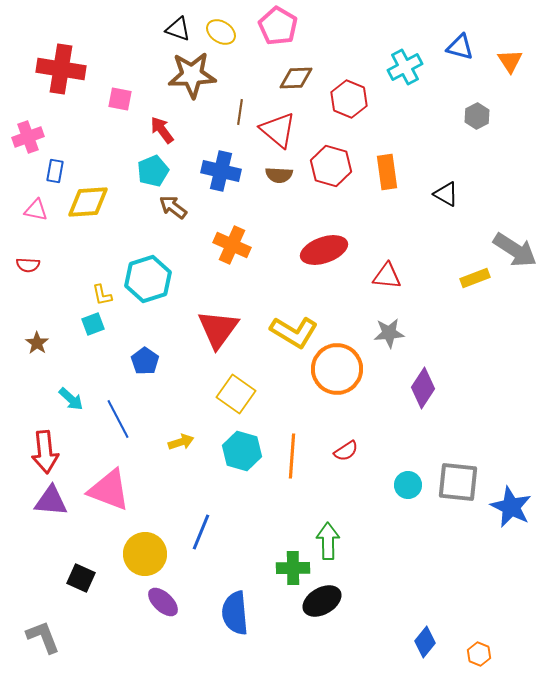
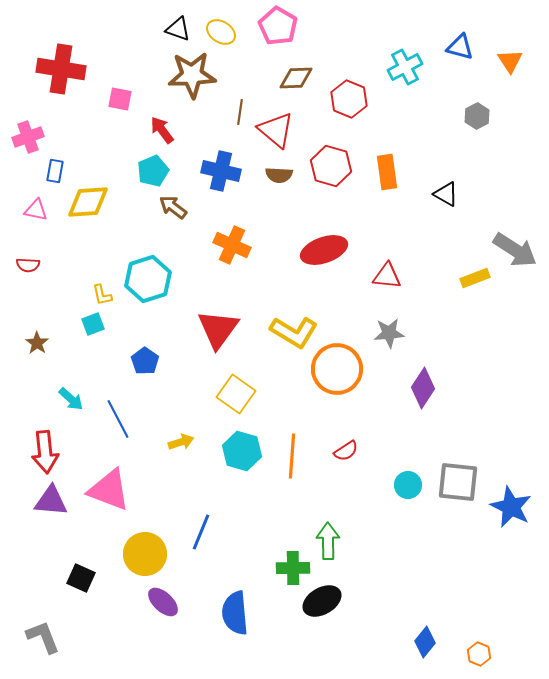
red triangle at (278, 130): moved 2 px left
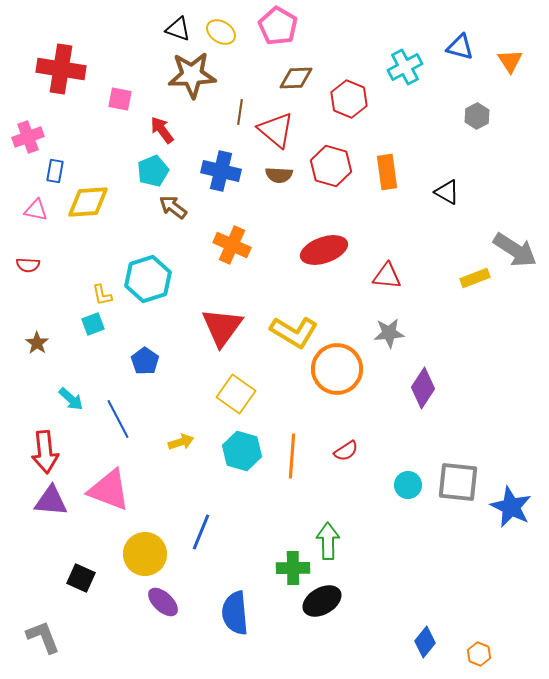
black triangle at (446, 194): moved 1 px right, 2 px up
red triangle at (218, 329): moved 4 px right, 2 px up
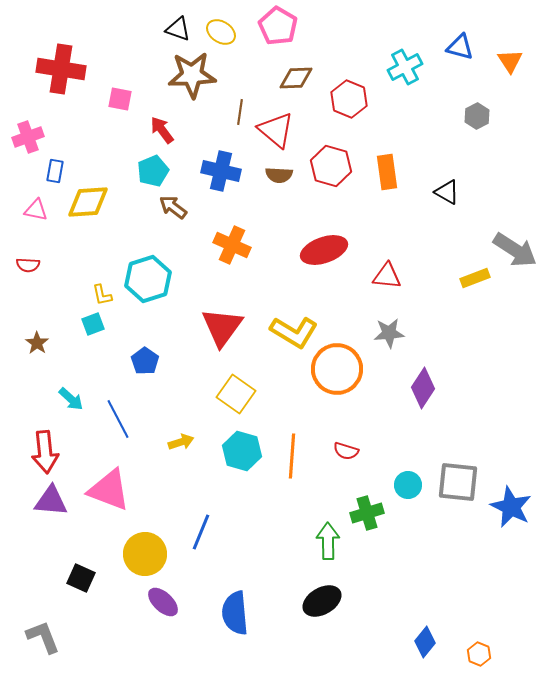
red semicircle at (346, 451): rotated 50 degrees clockwise
green cross at (293, 568): moved 74 px right, 55 px up; rotated 16 degrees counterclockwise
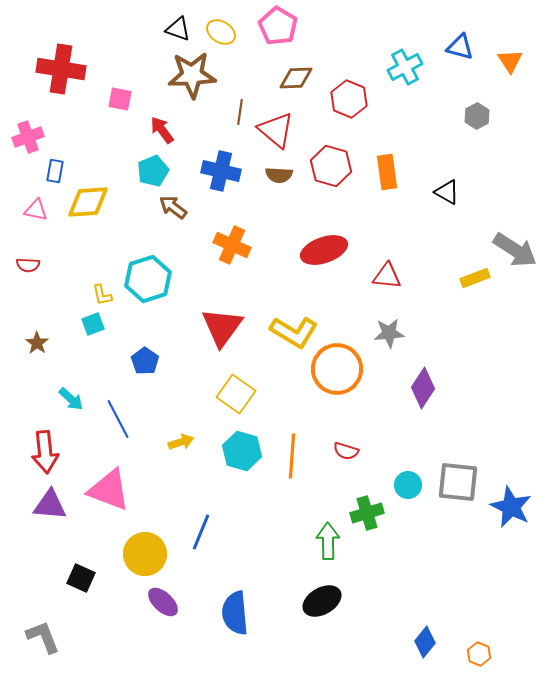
purple triangle at (51, 501): moved 1 px left, 4 px down
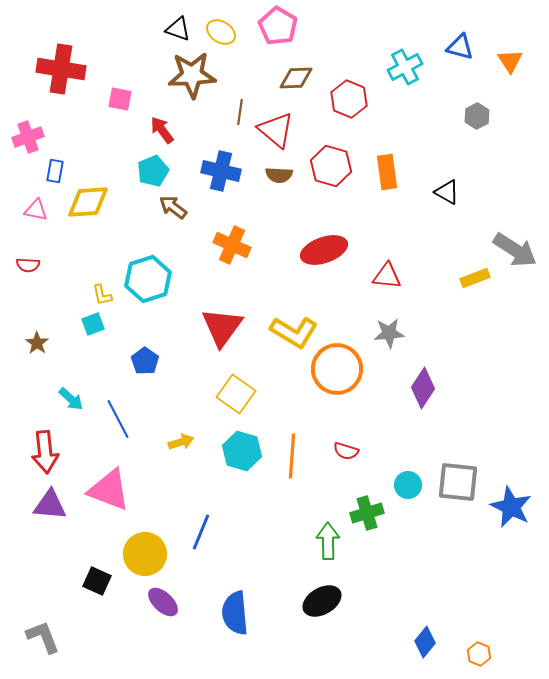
black square at (81, 578): moved 16 px right, 3 px down
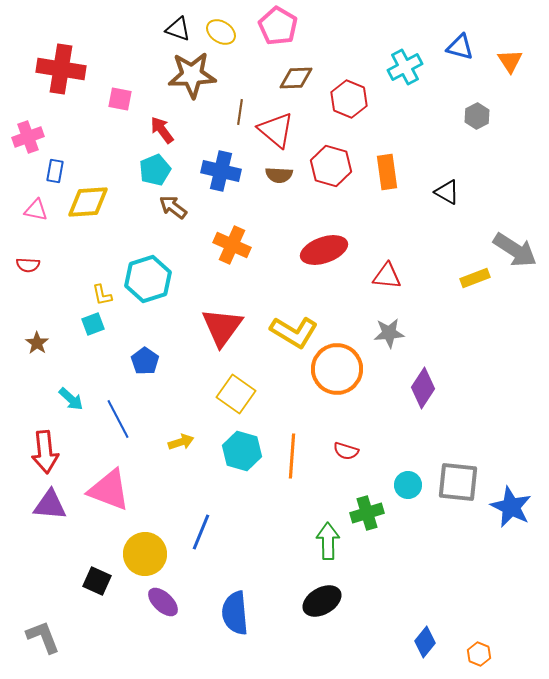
cyan pentagon at (153, 171): moved 2 px right, 1 px up
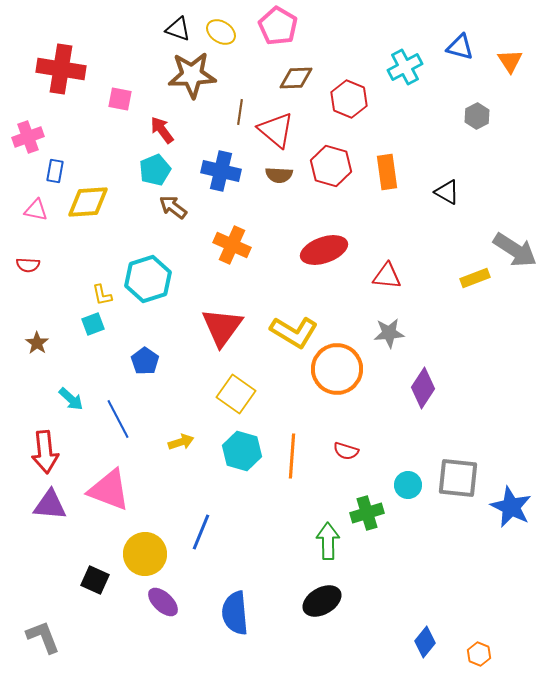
gray square at (458, 482): moved 4 px up
black square at (97, 581): moved 2 px left, 1 px up
